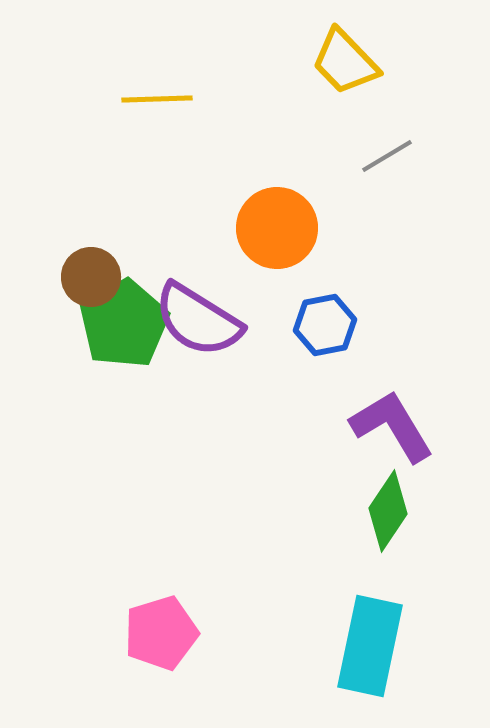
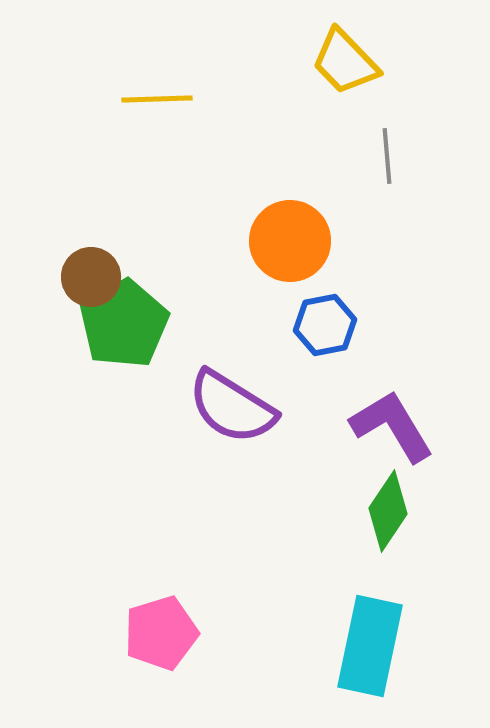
gray line: rotated 64 degrees counterclockwise
orange circle: moved 13 px right, 13 px down
purple semicircle: moved 34 px right, 87 px down
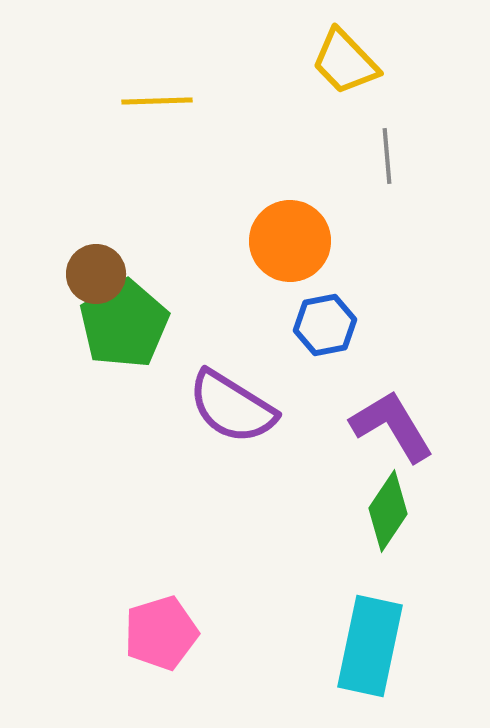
yellow line: moved 2 px down
brown circle: moved 5 px right, 3 px up
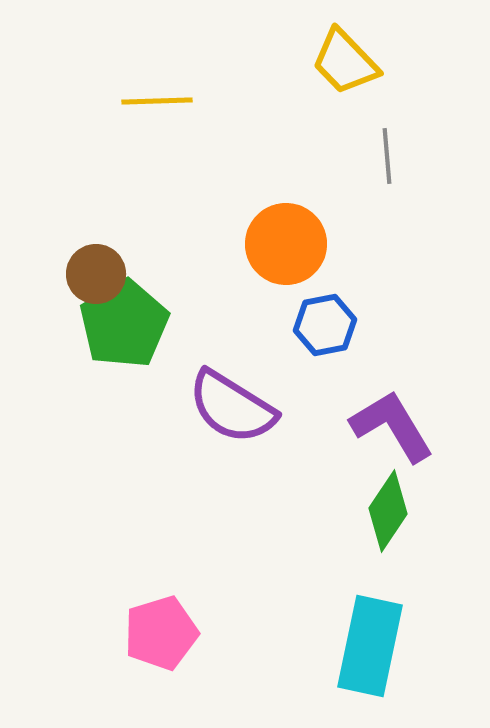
orange circle: moved 4 px left, 3 px down
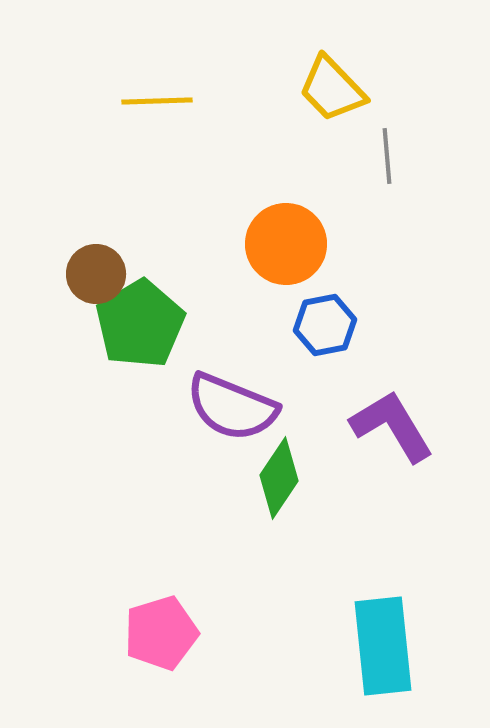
yellow trapezoid: moved 13 px left, 27 px down
green pentagon: moved 16 px right
purple semicircle: rotated 10 degrees counterclockwise
green diamond: moved 109 px left, 33 px up
cyan rectangle: moved 13 px right; rotated 18 degrees counterclockwise
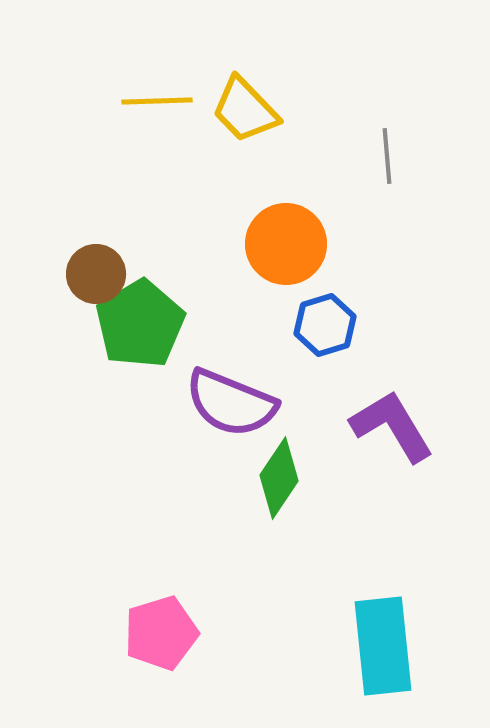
yellow trapezoid: moved 87 px left, 21 px down
blue hexagon: rotated 6 degrees counterclockwise
purple semicircle: moved 1 px left, 4 px up
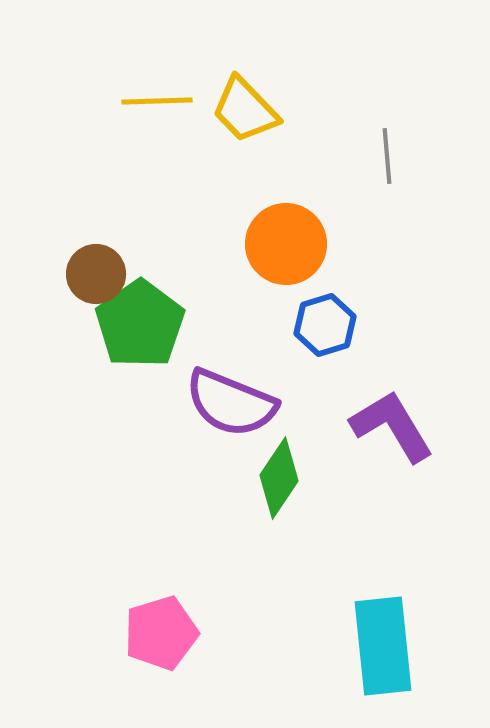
green pentagon: rotated 4 degrees counterclockwise
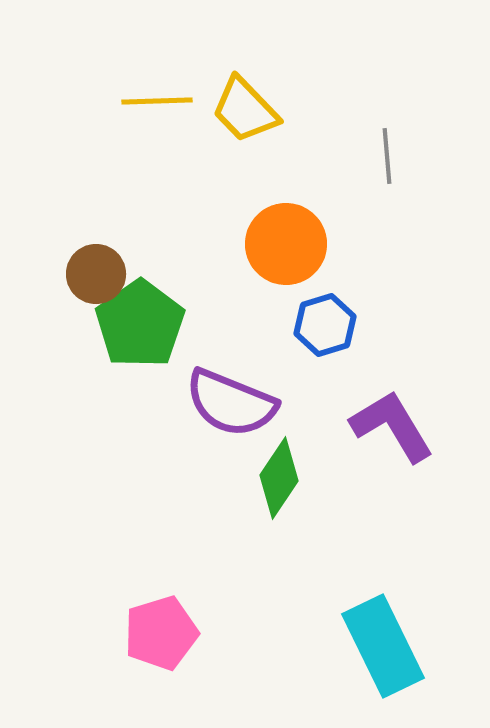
cyan rectangle: rotated 20 degrees counterclockwise
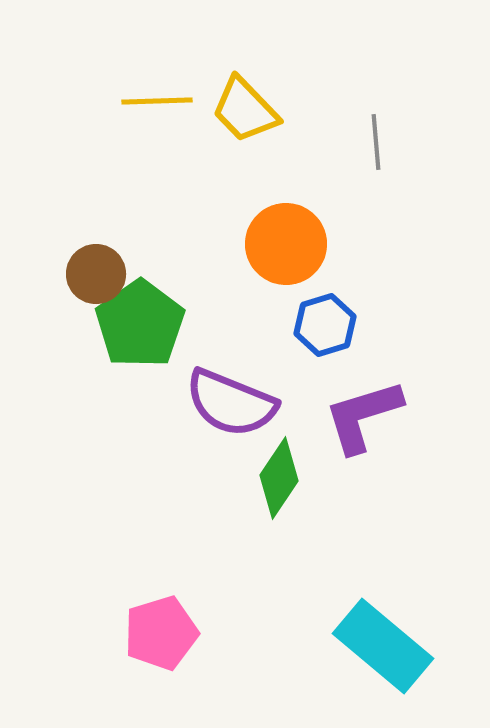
gray line: moved 11 px left, 14 px up
purple L-shape: moved 29 px left, 10 px up; rotated 76 degrees counterclockwise
cyan rectangle: rotated 24 degrees counterclockwise
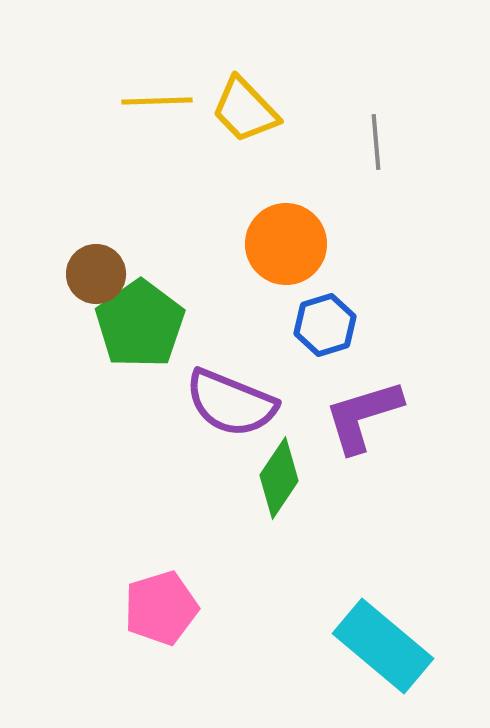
pink pentagon: moved 25 px up
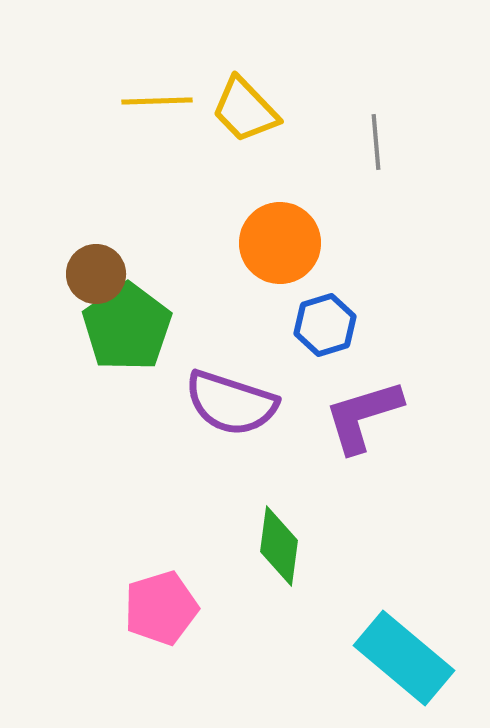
orange circle: moved 6 px left, 1 px up
green pentagon: moved 13 px left, 3 px down
purple semicircle: rotated 4 degrees counterclockwise
green diamond: moved 68 px down; rotated 26 degrees counterclockwise
cyan rectangle: moved 21 px right, 12 px down
